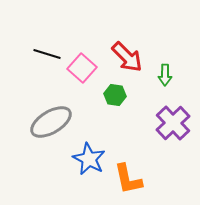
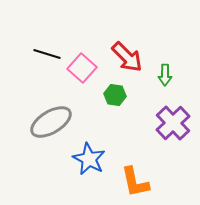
orange L-shape: moved 7 px right, 3 px down
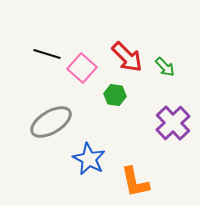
green arrow: moved 8 px up; rotated 45 degrees counterclockwise
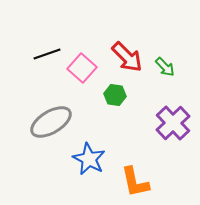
black line: rotated 36 degrees counterclockwise
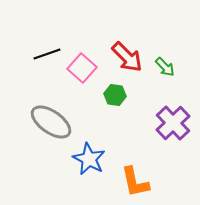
gray ellipse: rotated 66 degrees clockwise
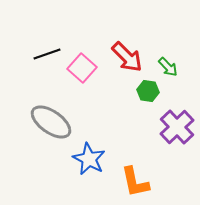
green arrow: moved 3 px right
green hexagon: moved 33 px right, 4 px up
purple cross: moved 4 px right, 4 px down
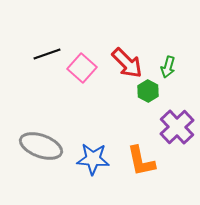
red arrow: moved 6 px down
green arrow: rotated 60 degrees clockwise
green hexagon: rotated 20 degrees clockwise
gray ellipse: moved 10 px left, 24 px down; rotated 15 degrees counterclockwise
blue star: moved 4 px right; rotated 24 degrees counterclockwise
orange L-shape: moved 6 px right, 21 px up
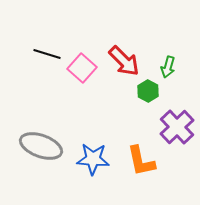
black line: rotated 36 degrees clockwise
red arrow: moved 3 px left, 2 px up
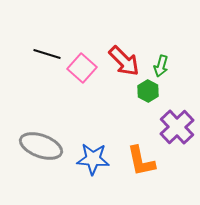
green arrow: moved 7 px left, 1 px up
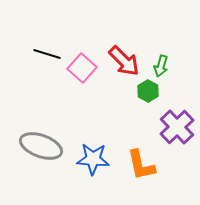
orange L-shape: moved 4 px down
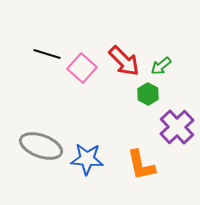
green arrow: rotated 35 degrees clockwise
green hexagon: moved 3 px down
blue star: moved 6 px left
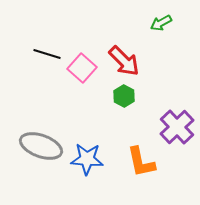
green arrow: moved 43 px up; rotated 10 degrees clockwise
green hexagon: moved 24 px left, 2 px down
orange L-shape: moved 3 px up
